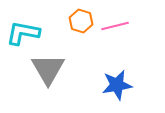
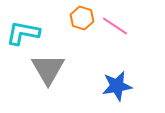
orange hexagon: moved 1 px right, 3 px up
pink line: rotated 48 degrees clockwise
blue star: moved 1 px down
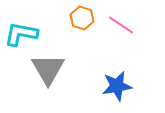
pink line: moved 6 px right, 1 px up
cyan L-shape: moved 2 px left, 1 px down
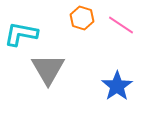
blue star: rotated 24 degrees counterclockwise
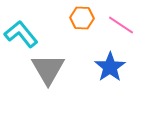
orange hexagon: rotated 15 degrees counterclockwise
cyan L-shape: rotated 40 degrees clockwise
blue star: moved 7 px left, 19 px up
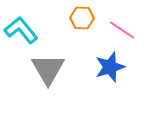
pink line: moved 1 px right, 5 px down
cyan L-shape: moved 4 px up
blue star: rotated 16 degrees clockwise
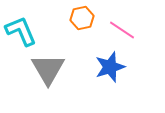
orange hexagon: rotated 15 degrees counterclockwise
cyan L-shape: moved 1 px down; rotated 16 degrees clockwise
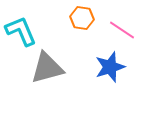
orange hexagon: rotated 20 degrees clockwise
gray triangle: moved 1 px left, 1 px up; rotated 45 degrees clockwise
